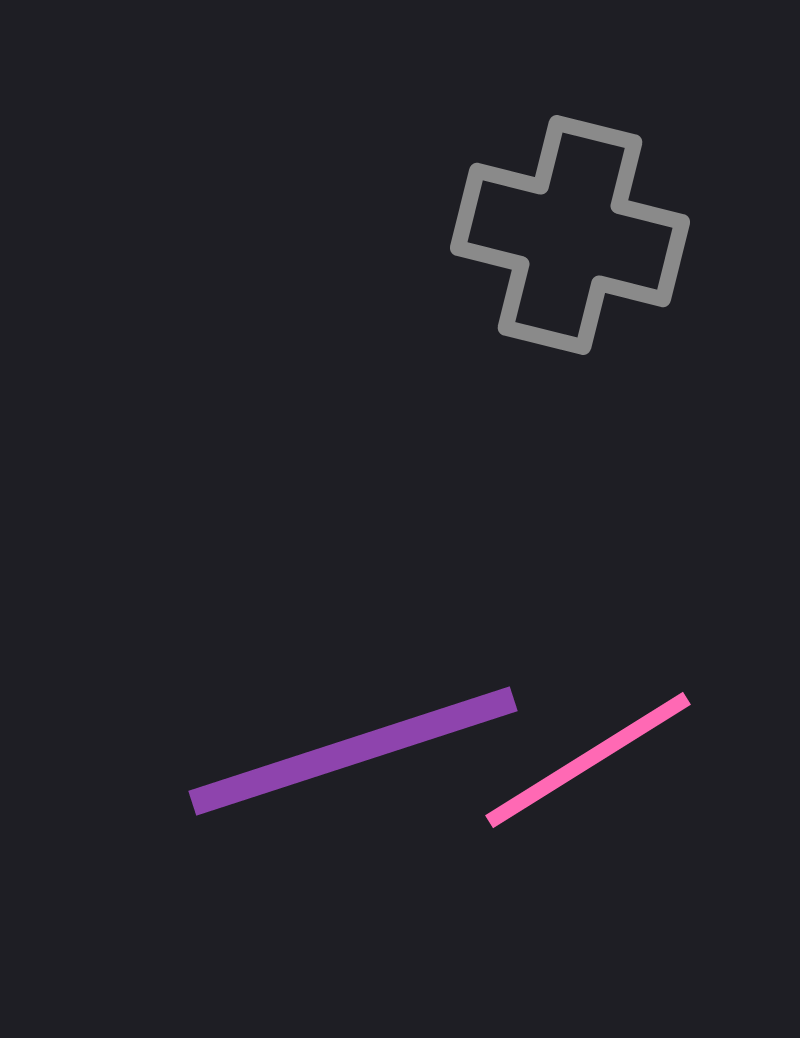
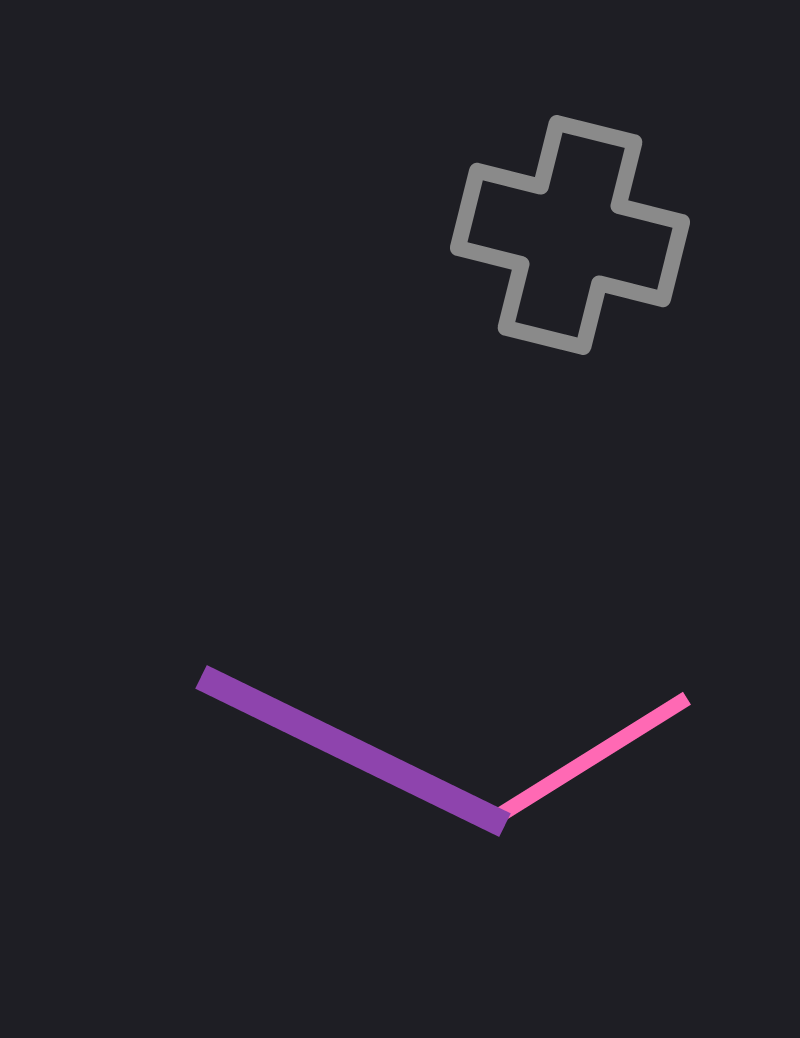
purple line: rotated 44 degrees clockwise
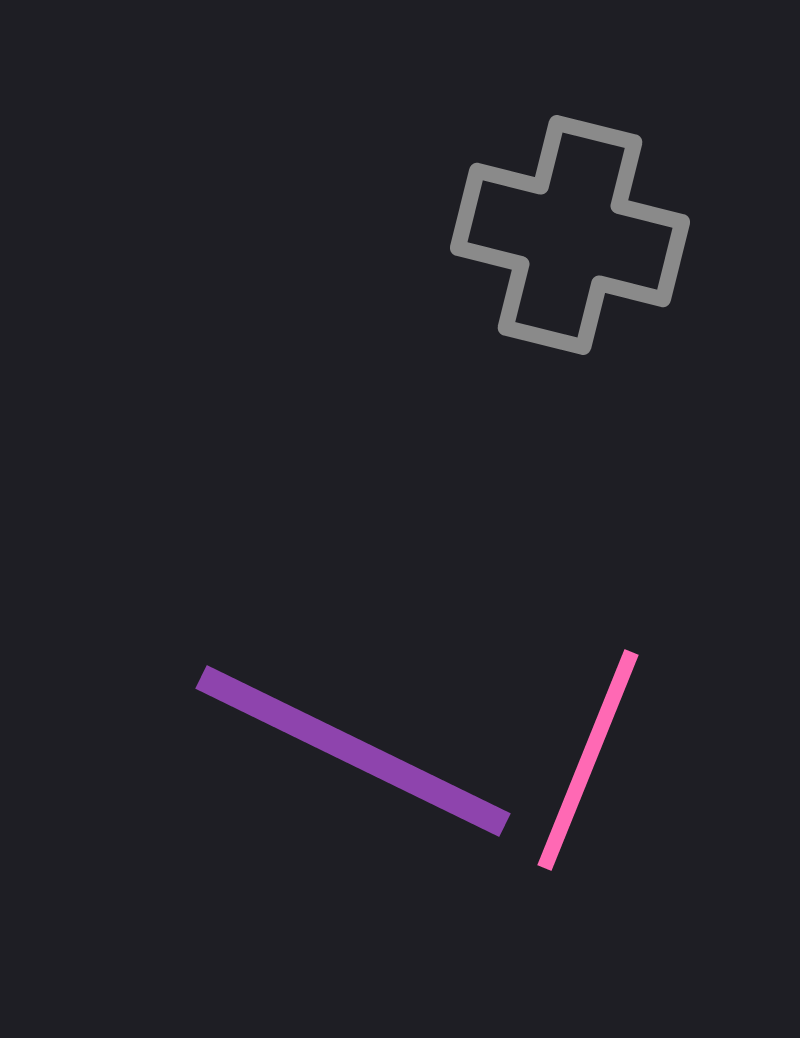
pink line: rotated 36 degrees counterclockwise
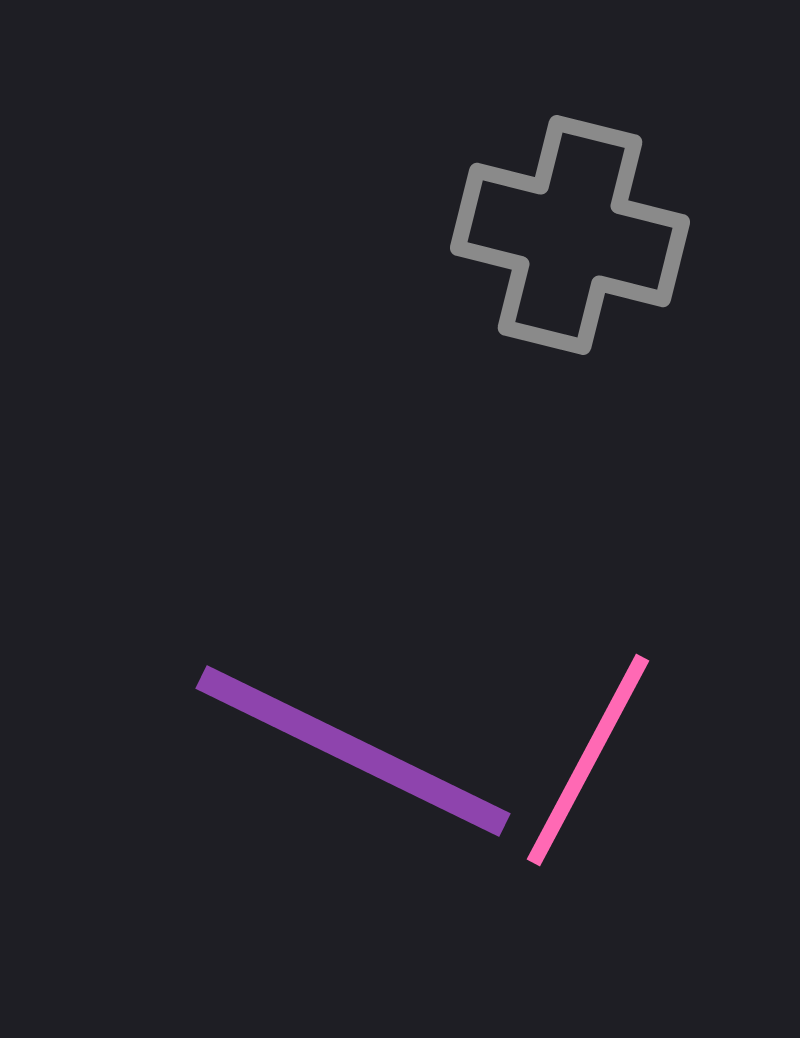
pink line: rotated 6 degrees clockwise
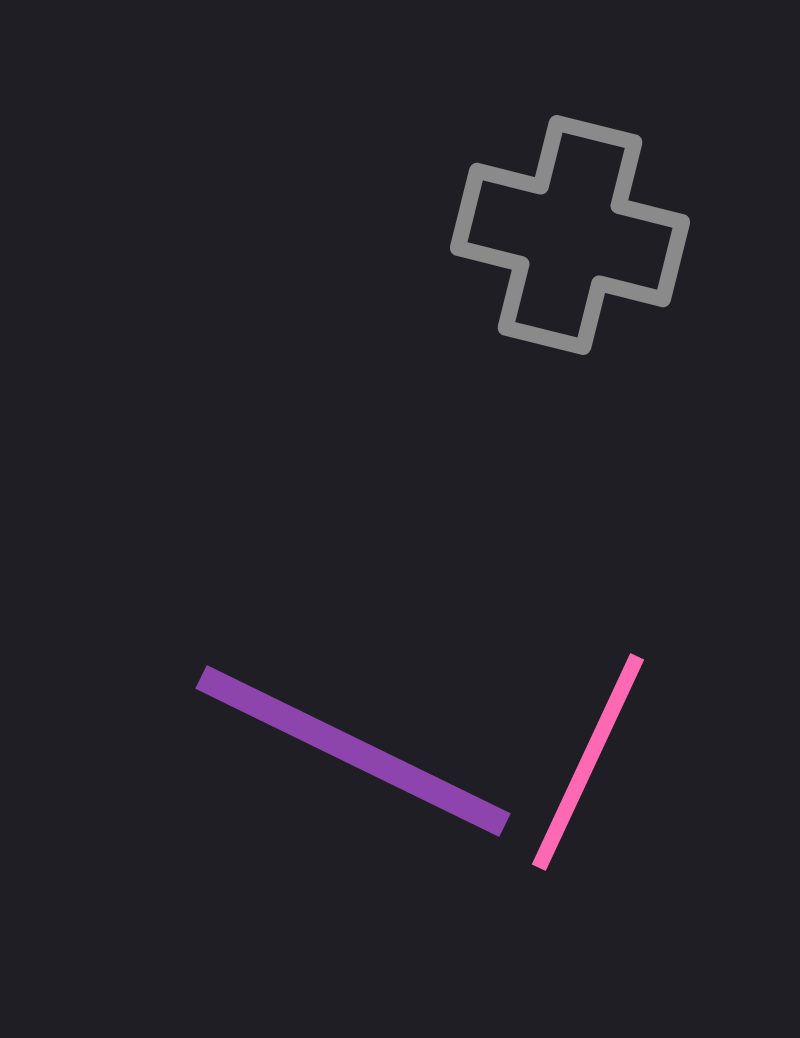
pink line: moved 2 px down; rotated 3 degrees counterclockwise
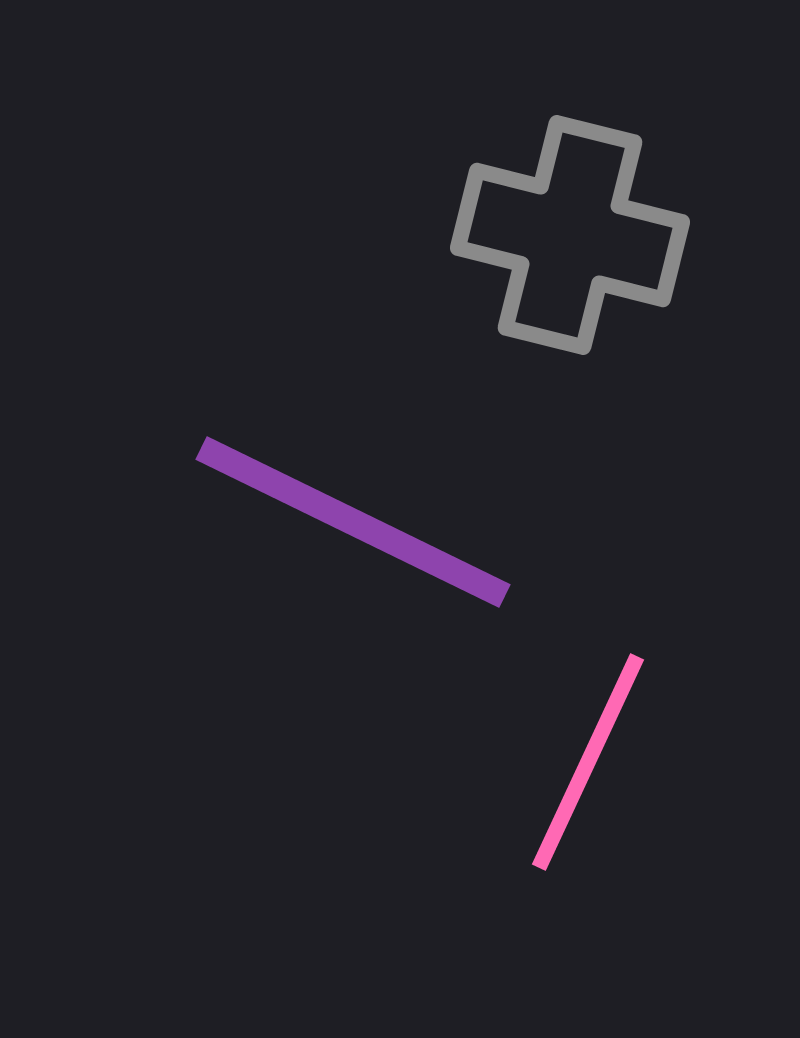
purple line: moved 229 px up
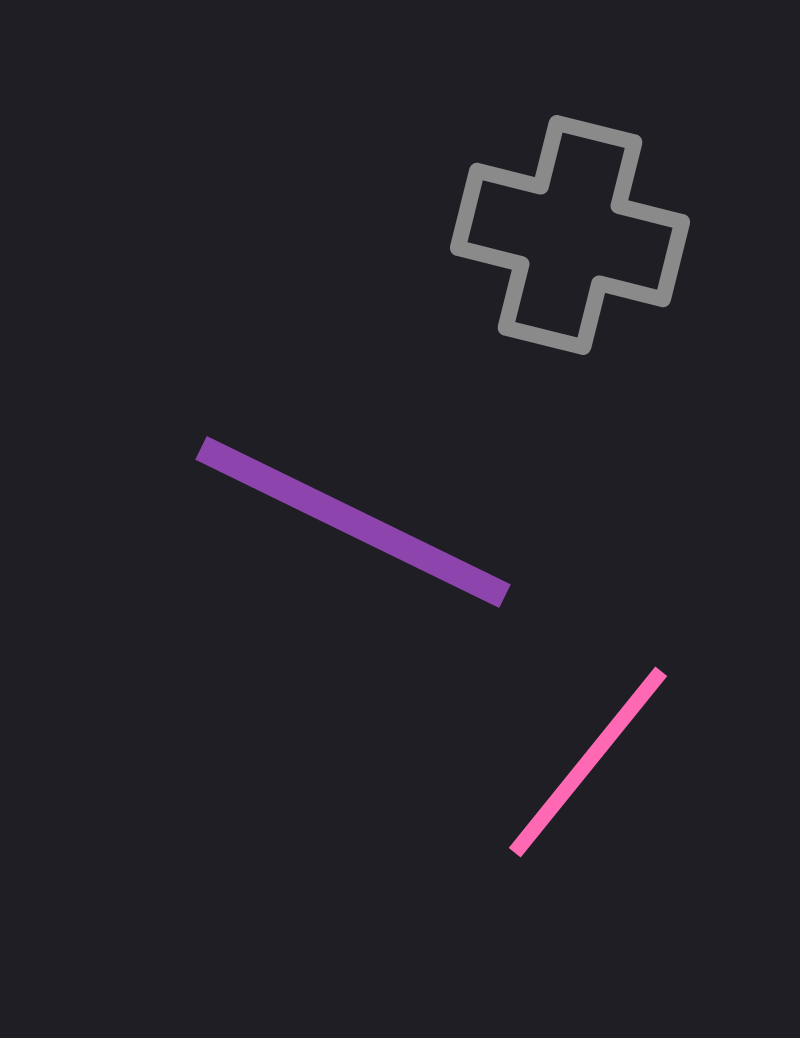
pink line: rotated 14 degrees clockwise
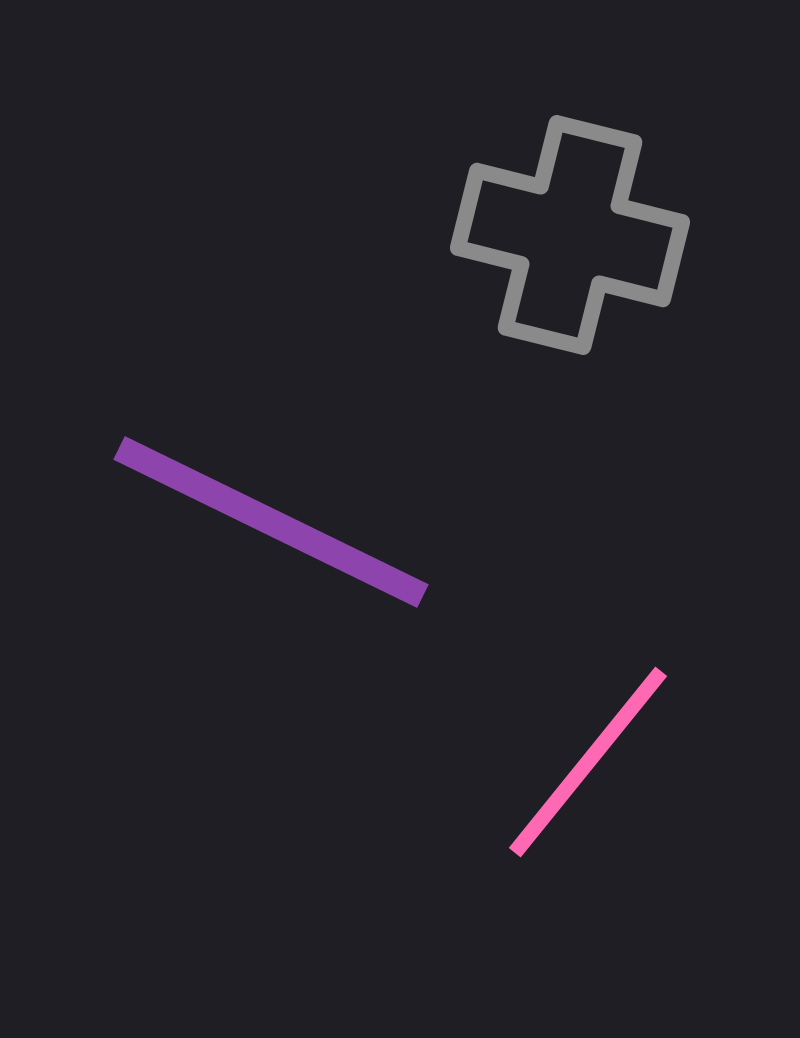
purple line: moved 82 px left
